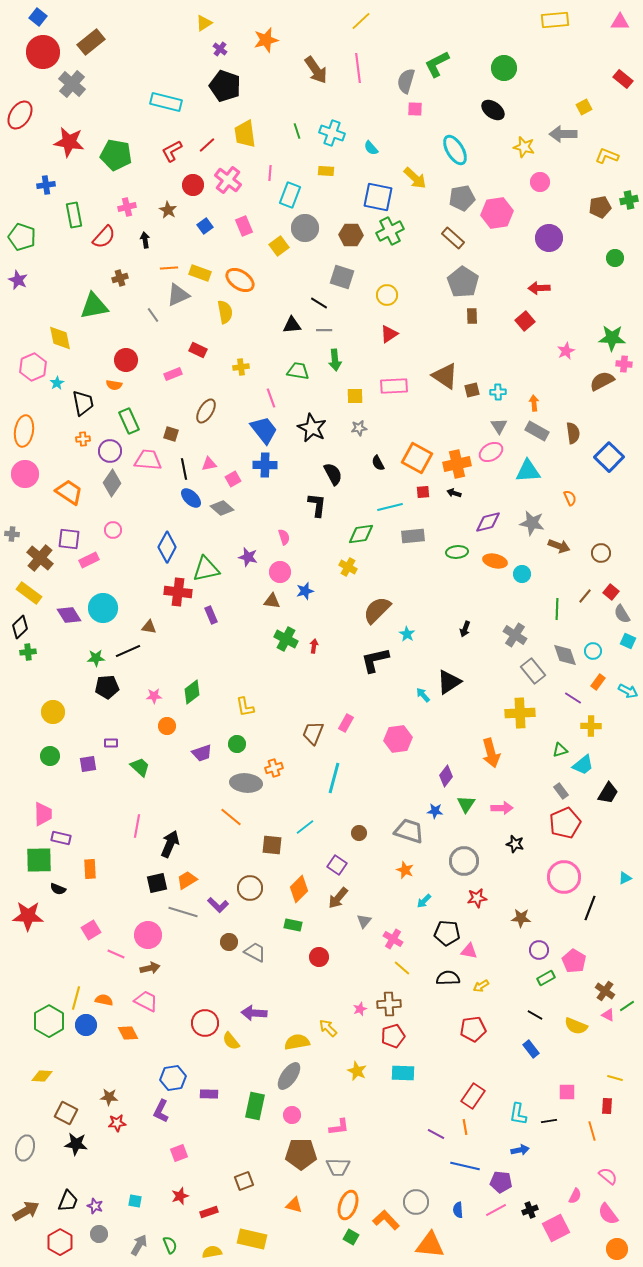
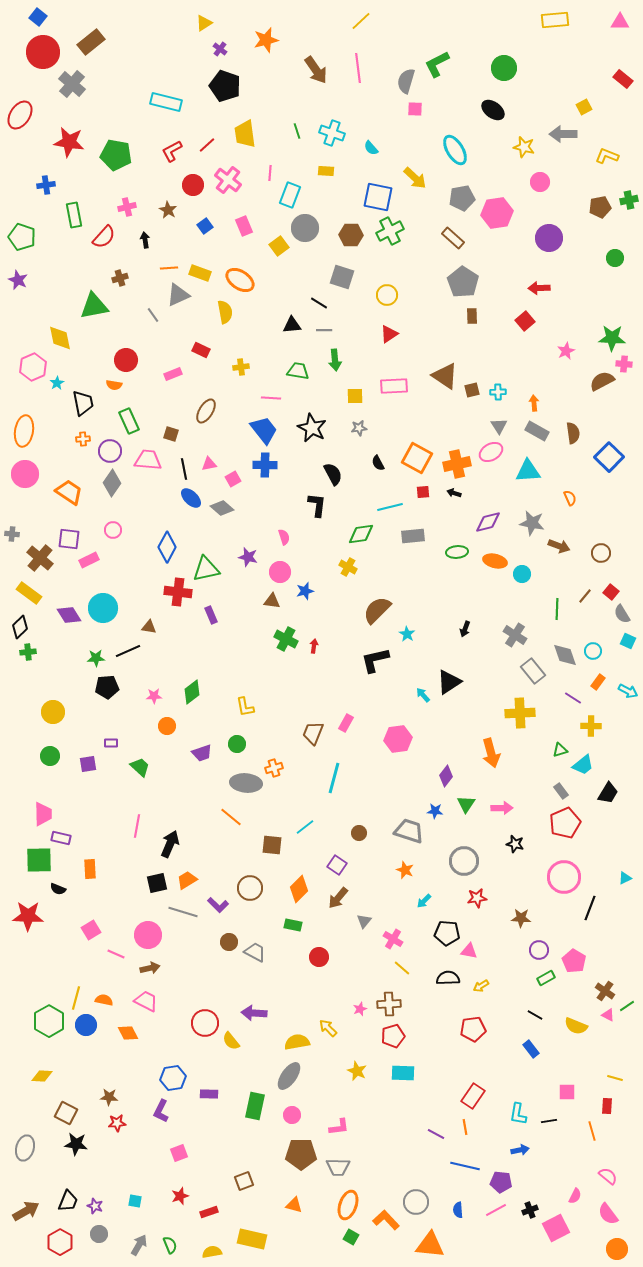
red rectangle at (198, 350): moved 3 px right
pink line at (271, 398): rotated 66 degrees counterclockwise
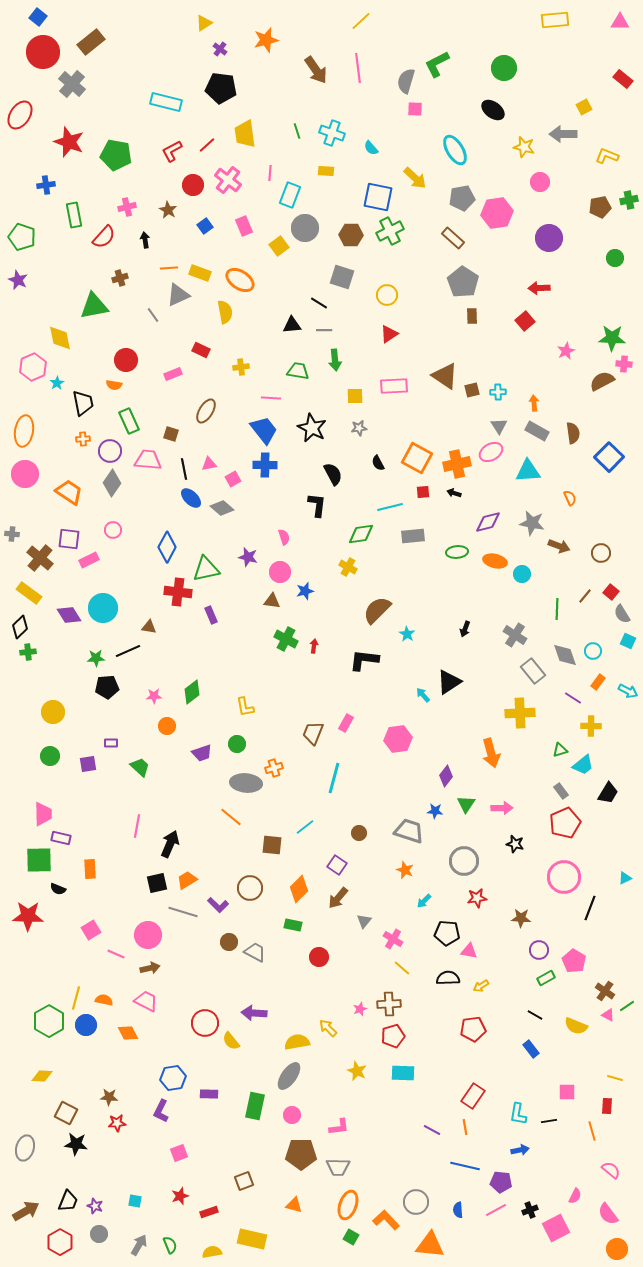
black pentagon at (225, 86): moved 4 px left, 2 px down; rotated 12 degrees counterclockwise
red star at (69, 142): rotated 12 degrees clockwise
black L-shape at (375, 660): moved 11 px left; rotated 20 degrees clockwise
purple line at (436, 1134): moved 4 px left, 4 px up
pink semicircle at (608, 1176): moved 3 px right, 6 px up
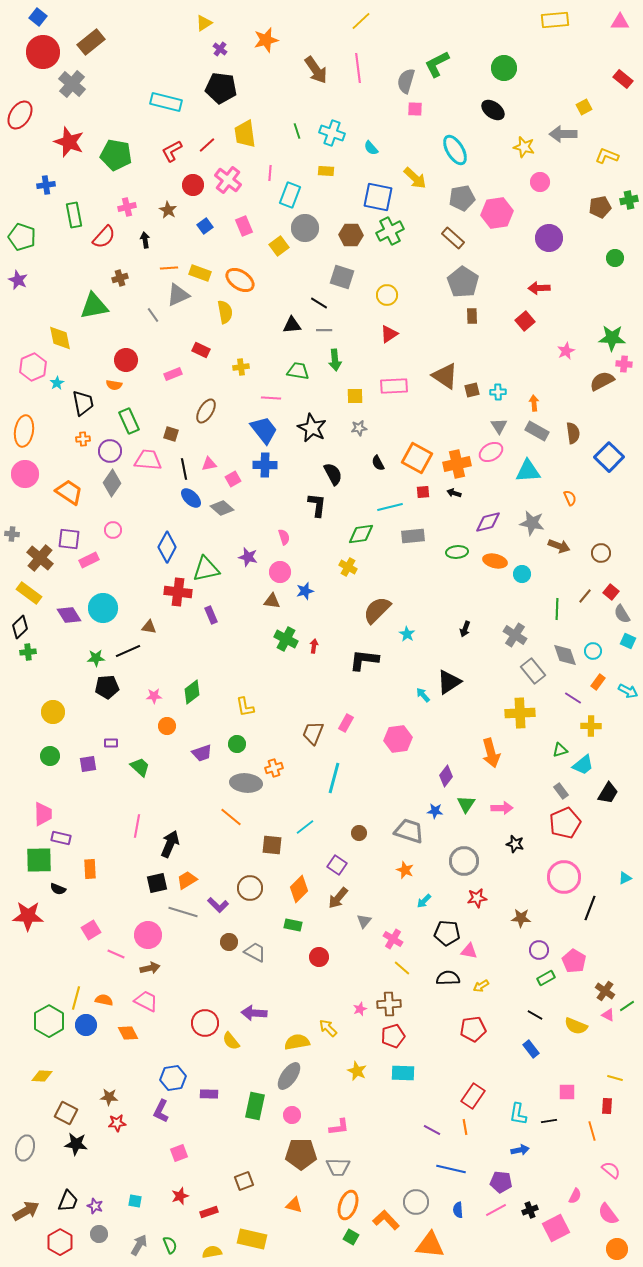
blue line at (465, 1166): moved 14 px left, 3 px down
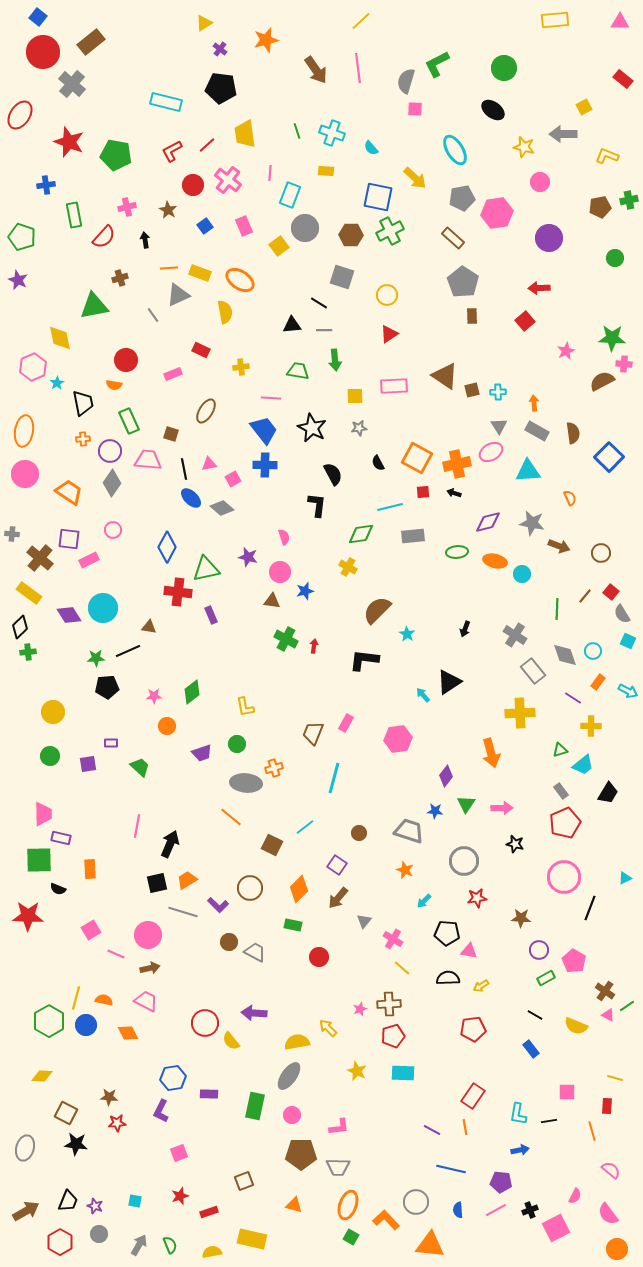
brown square at (272, 845): rotated 20 degrees clockwise
